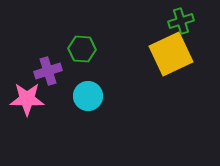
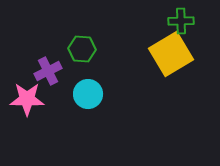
green cross: rotated 15 degrees clockwise
yellow square: rotated 6 degrees counterclockwise
purple cross: rotated 8 degrees counterclockwise
cyan circle: moved 2 px up
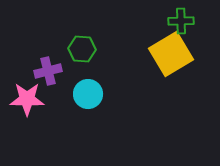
purple cross: rotated 12 degrees clockwise
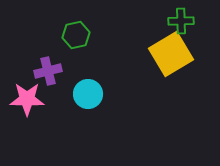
green hexagon: moved 6 px left, 14 px up; rotated 16 degrees counterclockwise
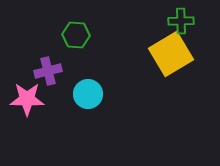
green hexagon: rotated 16 degrees clockwise
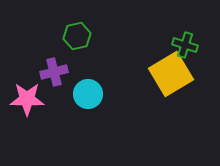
green cross: moved 4 px right, 24 px down; rotated 20 degrees clockwise
green hexagon: moved 1 px right, 1 px down; rotated 16 degrees counterclockwise
yellow square: moved 20 px down
purple cross: moved 6 px right, 1 px down
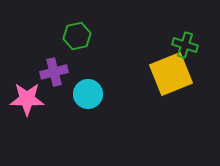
yellow square: rotated 9 degrees clockwise
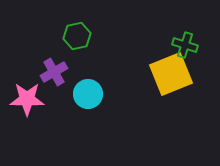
purple cross: rotated 16 degrees counterclockwise
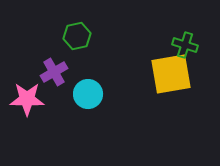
yellow square: rotated 12 degrees clockwise
